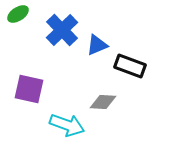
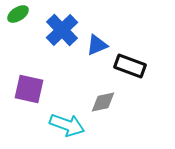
gray diamond: rotated 16 degrees counterclockwise
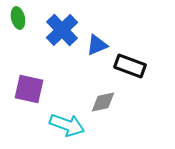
green ellipse: moved 4 px down; rotated 70 degrees counterclockwise
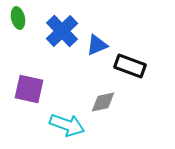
blue cross: moved 1 px down
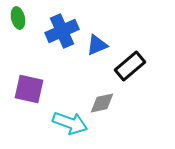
blue cross: rotated 20 degrees clockwise
black rectangle: rotated 60 degrees counterclockwise
gray diamond: moved 1 px left, 1 px down
cyan arrow: moved 3 px right, 2 px up
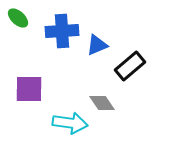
green ellipse: rotated 35 degrees counterclockwise
blue cross: rotated 20 degrees clockwise
purple square: rotated 12 degrees counterclockwise
gray diamond: rotated 68 degrees clockwise
cyan arrow: rotated 12 degrees counterclockwise
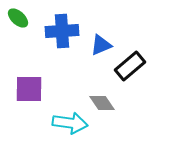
blue triangle: moved 4 px right
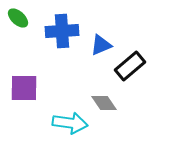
purple square: moved 5 px left, 1 px up
gray diamond: moved 2 px right
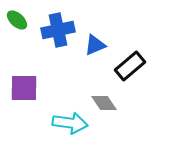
green ellipse: moved 1 px left, 2 px down
blue cross: moved 4 px left, 1 px up; rotated 8 degrees counterclockwise
blue triangle: moved 6 px left
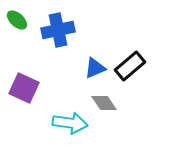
blue triangle: moved 23 px down
purple square: rotated 24 degrees clockwise
